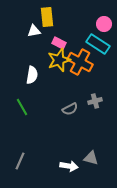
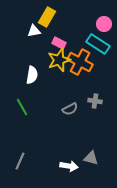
yellow rectangle: rotated 36 degrees clockwise
gray cross: rotated 24 degrees clockwise
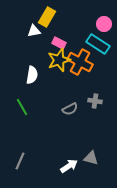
white arrow: rotated 42 degrees counterclockwise
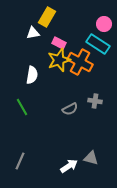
white triangle: moved 1 px left, 2 px down
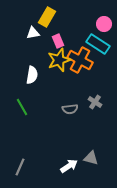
pink rectangle: moved 1 px left, 2 px up; rotated 40 degrees clockwise
orange cross: moved 2 px up
gray cross: moved 1 px down; rotated 24 degrees clockwise
gray semicircle: rotated 21 degrees clockwise
gray line: moved 6 px down
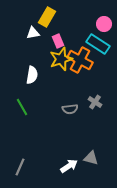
yellow star: moved 2 px right, 1 px up
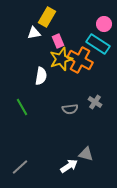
white triangle: moved 1 px right
white semicircle: moved 9 px right, 1 px down
gray triangle: moved 5 px left, 4 px up
gray line: rotated 24 degrees clockwise
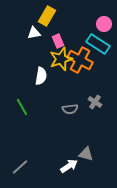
yellow rectangle: moved 1 px up
